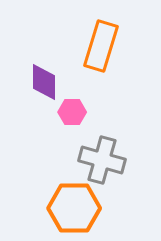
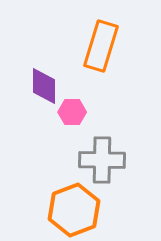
purple diamond: moved 4 px down
gray cross: rotated 15 degrees counterclockwise
orange hexagon: moved 2 px down; rotated 21 degrees counterclockwise
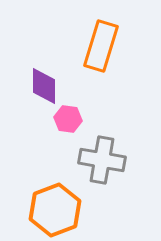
pink hexagon: moved 4 px left, 7 px down; rotated 8 degrees clockwise
gray cross: rotated 9 degrees clockwise
orange hexagon: moved 19 px left
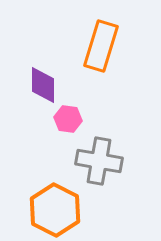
purple diamond: moved 1 px left, 1 px up
gray cross: moved 3 px left, 1 px down
orange hexagon: rotated 12 degrees counterclockwise
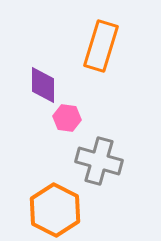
pink hexagon: moved 1 px left, 1 px up
gray cross: rotated 6 degrees clockwise
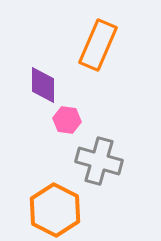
orange rectangle: moved 3 px left, 1 px up; rotated 6 degrees clockwise
pink hexagon: moved 2 px down
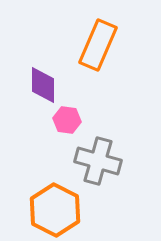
gray cross: moved 1 px left
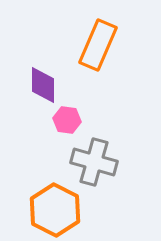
gray cross: moved 4 px left, 1 px down
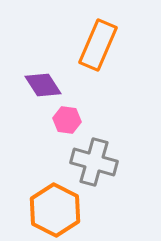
purple diamond: rotated 33 degrees counterclockwise
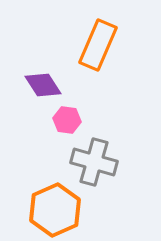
orange hexagon: rotated 9 degrees clockwise
